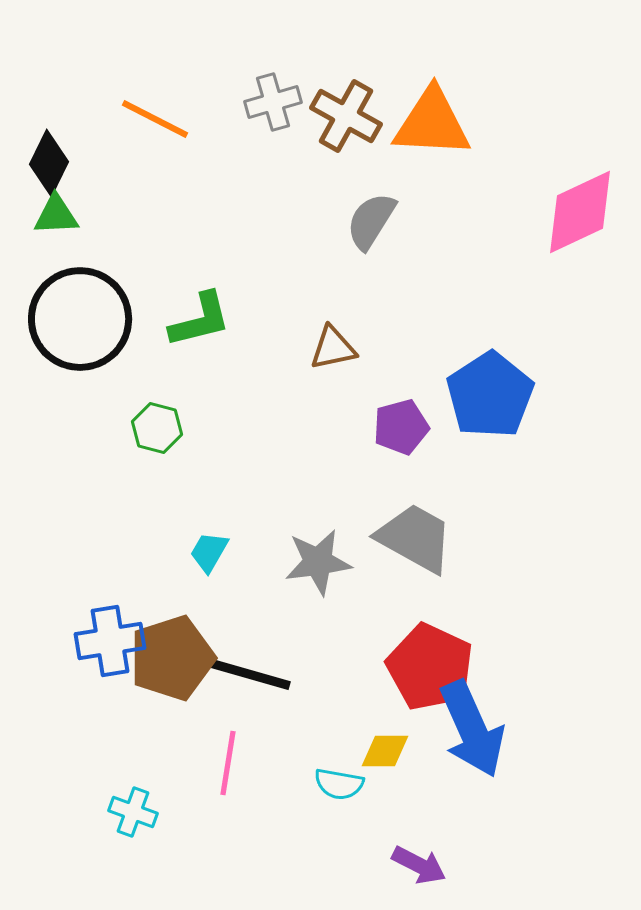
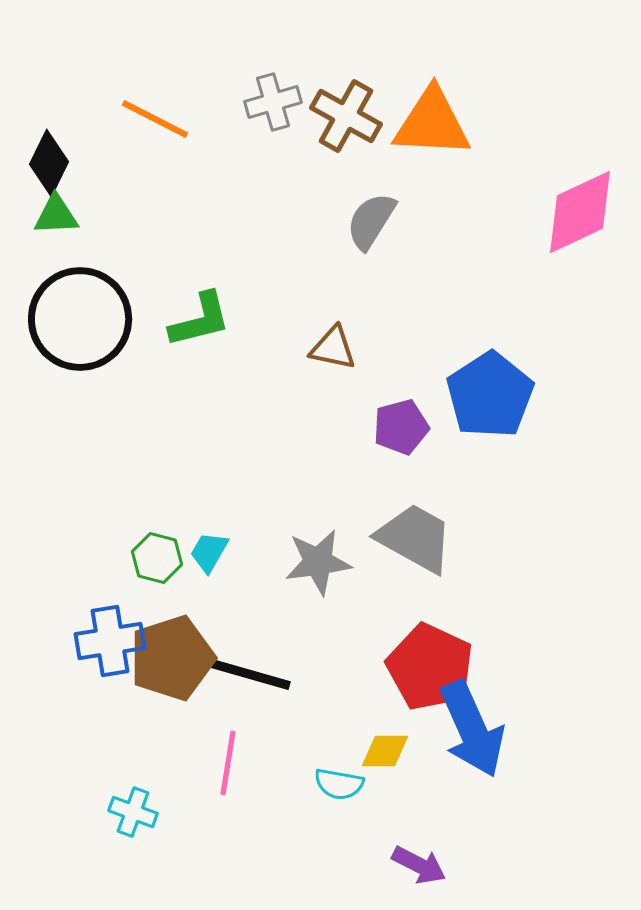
brown triangle: rotated 24 degrees clockwise
green hexagon: moved 130 px down
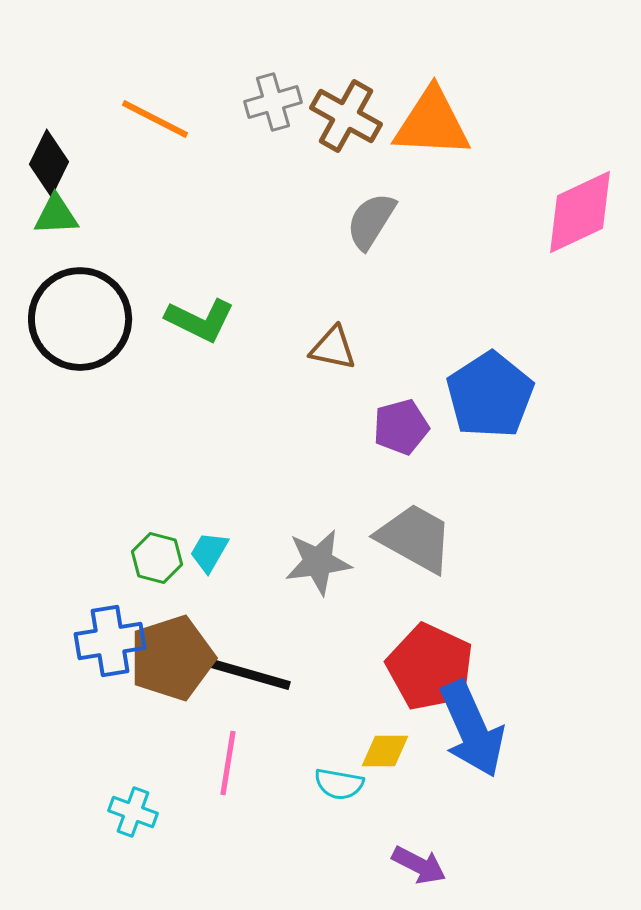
green L-shape: rotated 40 degrees clockwise
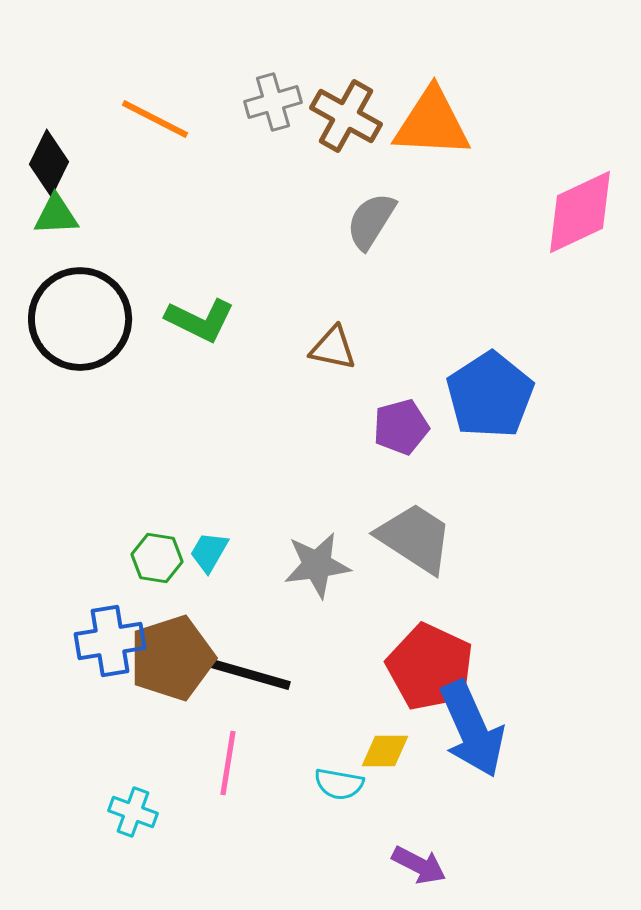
gray trapezoid: rotated 4 degrees clockwise
green hexagon: rotated 6 degrees counterclockwise
gray star: moved 1 px left, 3 px down
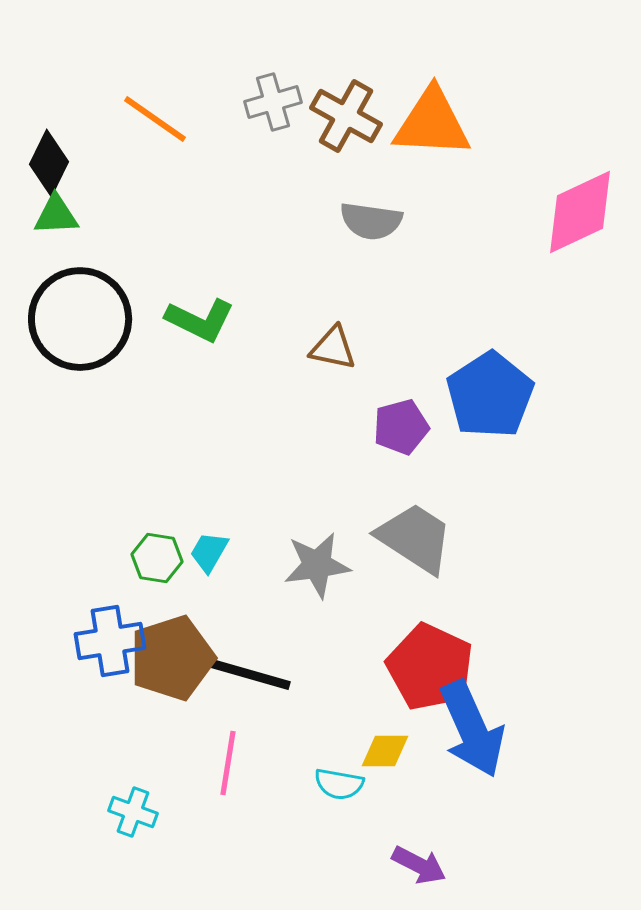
orange line: rotated 8 degrees clockwise
gray semicircle: rotated 114 degrees counterclockwise
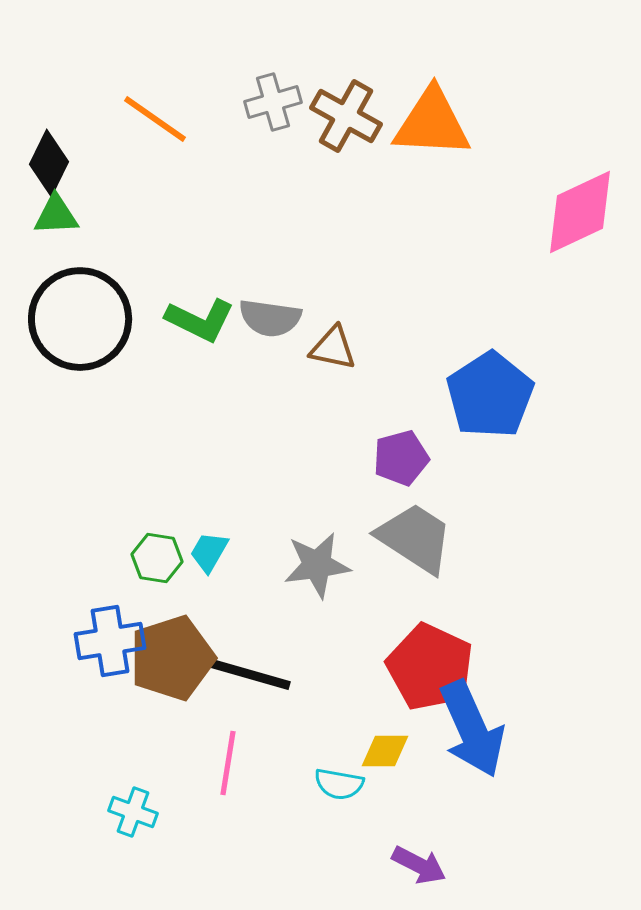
gray semicircle: moved 101 px left, 97 px down
purple pentagon: moved 31 px down
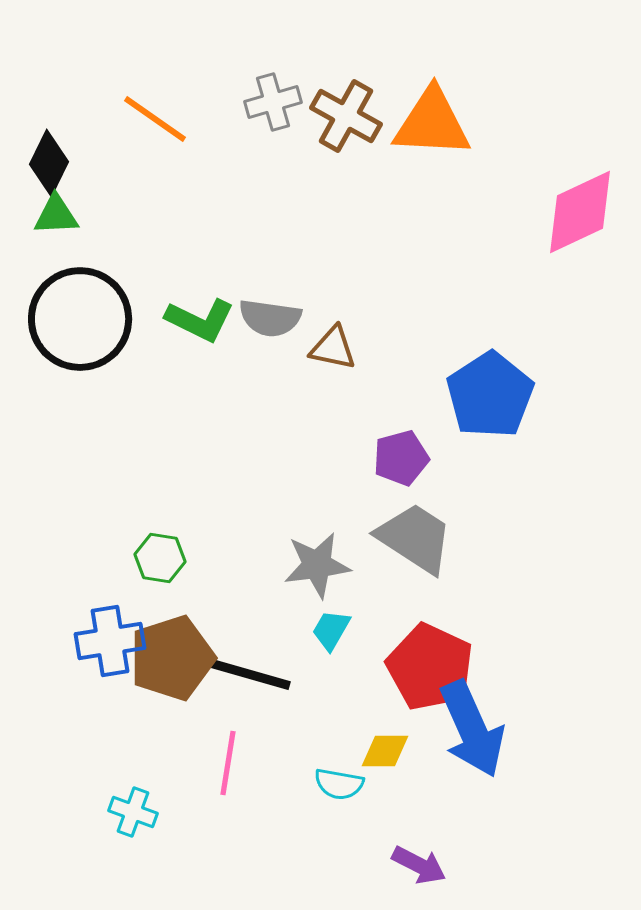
cyan trapezoid: moved 122 px right, 78 px down
green hexagon: moved 3 px right
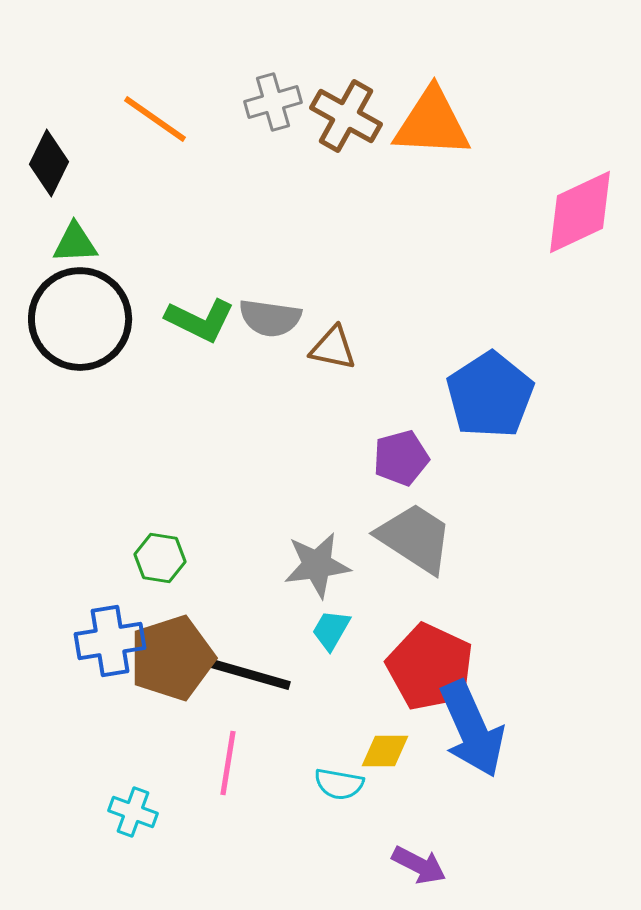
green triangle: moved 19 px right, 28 px down
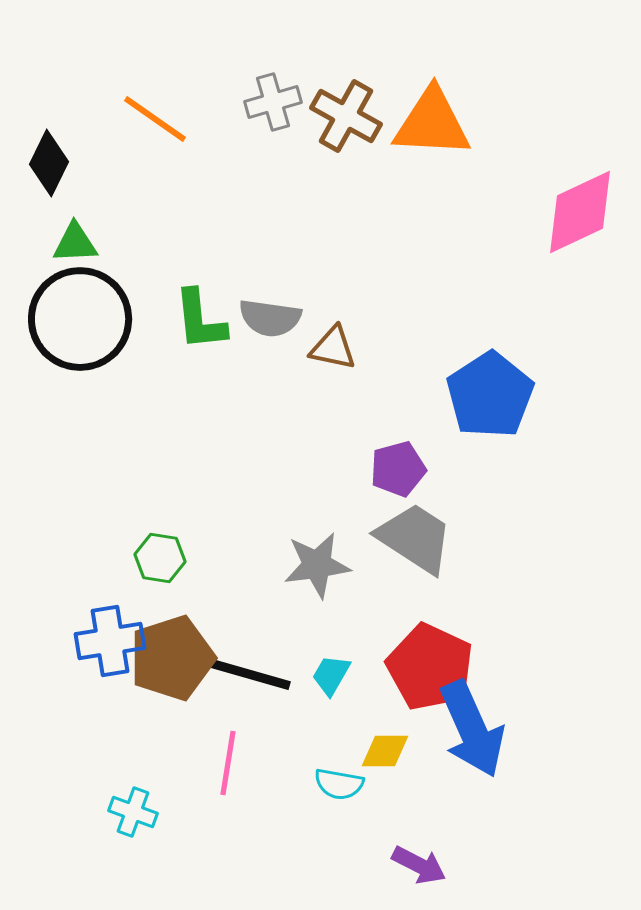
green L-shape: rotated 58 degrees clockwise
purple pentagon: moved 3 px left, 11 px down
cyan trapezoid: moved 45 px down
